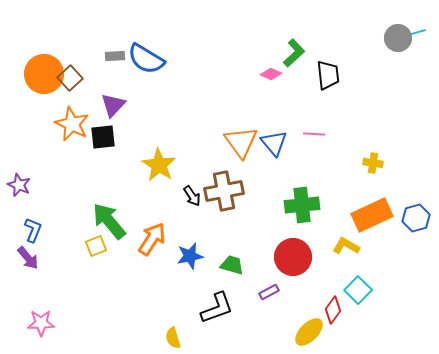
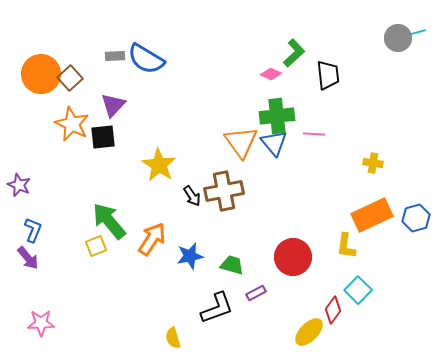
orange circle: moved 3 px left
green cross: moved 25 px left, 89 px up
yellow L-shape: rotated 112 degrees counterclockwise
purple rectangle: moved 13 px left, 1 px down
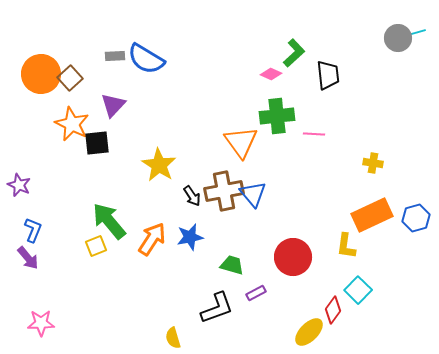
black square: moved 6 px left, 6 px down
blue triangle: moved 21 px left, 51 px down
blue star: moved 19 px up
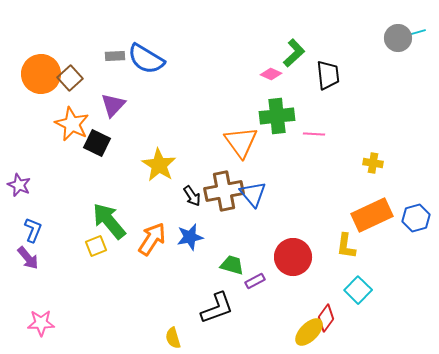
black square: rotated 32 degrees clockwise
purple rectangle: moved 1 px left, 12 px up
red diamond: moved 7 px left, 8 px down
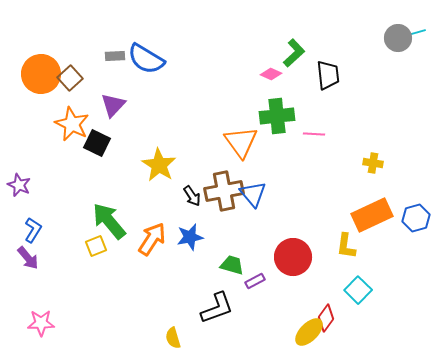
blue L-shape: rotated 10 degrees clockwise
